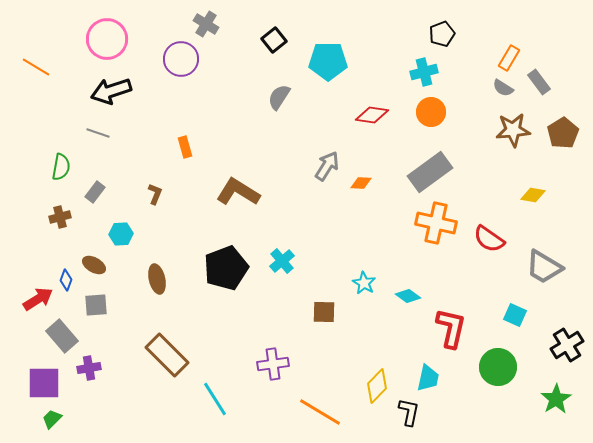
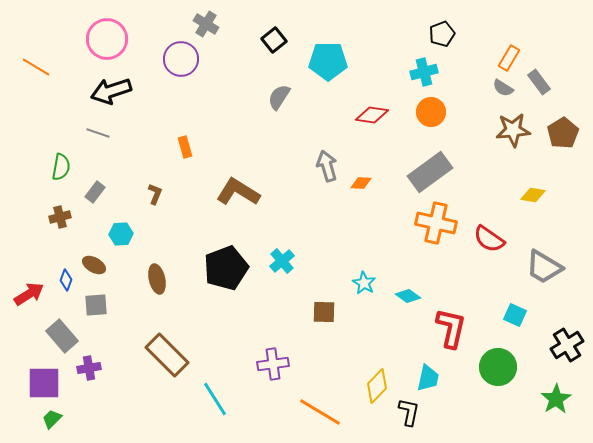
gray arrow at (327, 166): rotated 48 degrees counterclockwise
red arrow at (38, 299): moved 9 px left, 5 px up
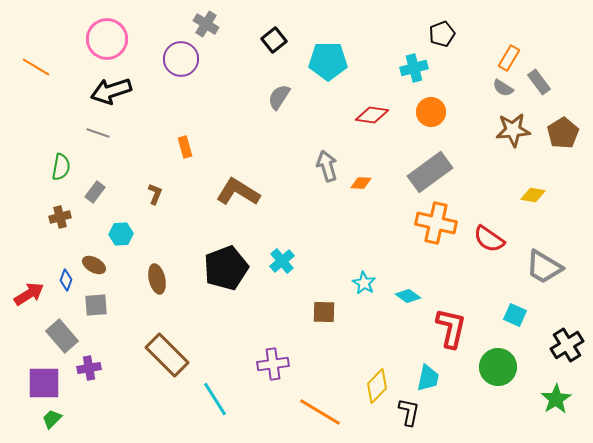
cyan cross at (424, 72): moved 10 px left, 4 px up
